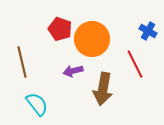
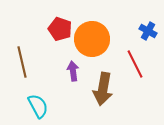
purple arrow: rotated 96 degrees clockwise
cyan semicircle: moved 1 px right, 2 px down; rotated 10 degrees clockwise
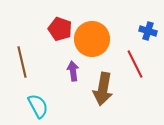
blue cross: rotated 12 degrees counterclockwise
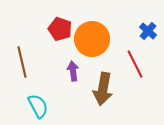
blue cross: rotated 24 degrees clockwise
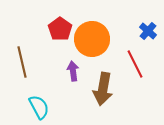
red pentagon: rotated 15 degrees clockwise
cyan semicircle: moved 1 px right, 1 px down
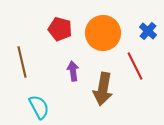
red pentagon: rotated 20 degrees counterclockwise
orange circle: moved 11 px right, 6 px up
red line: moved 2 px down
